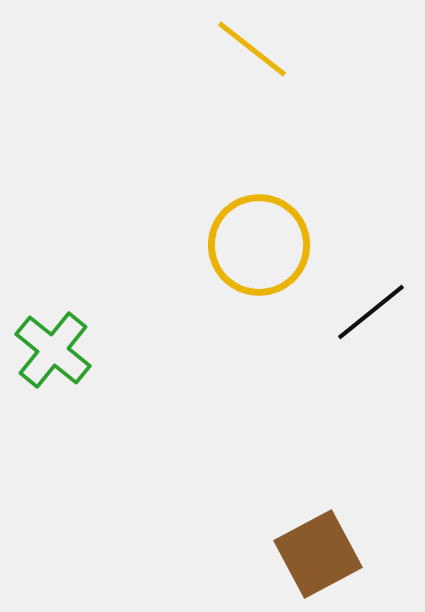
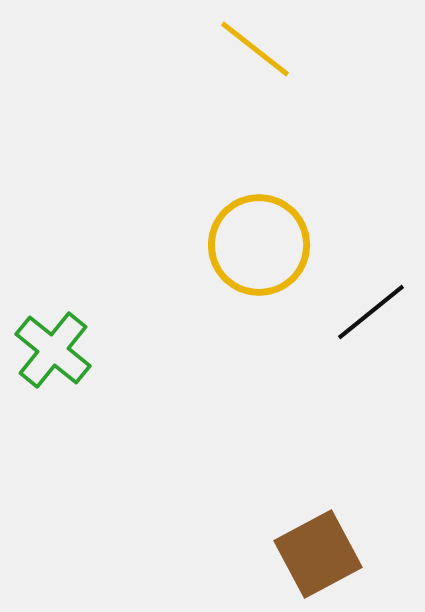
yellow line: moved 3 px right
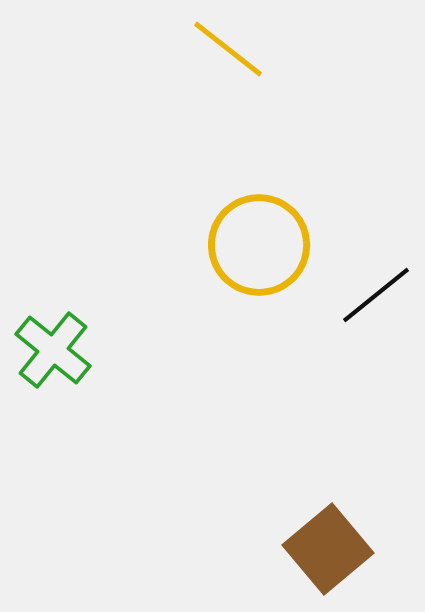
yellow line: moved 27 px left
black line: moved 5 px right, 17 px up
brown square: moved 10 px right, 5 px up; rotated 12 degrees counterclockwise
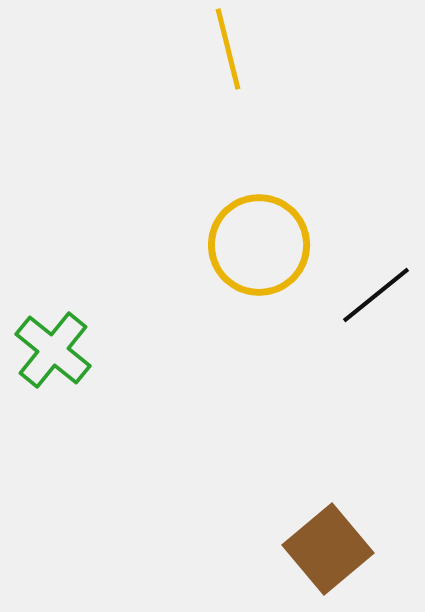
yellow line: rotated 38 degrees clockwise
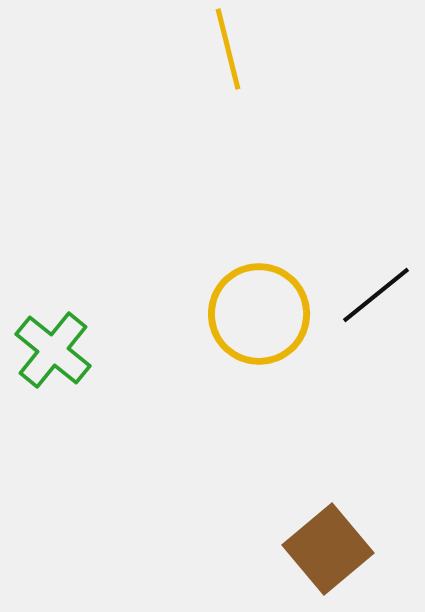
yellow circle: moved 69 px down
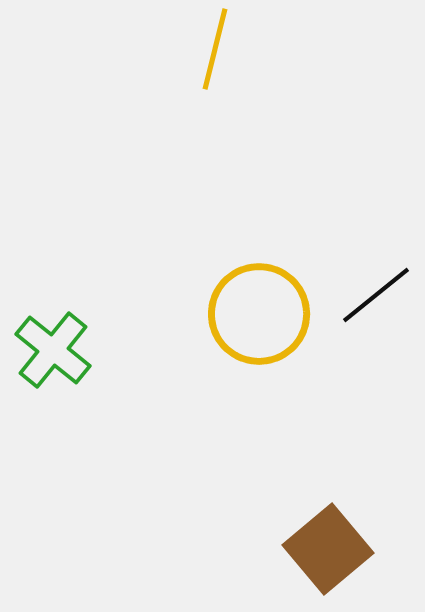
yellow line: moved 13 px left; rotated 28 degrees clockwise
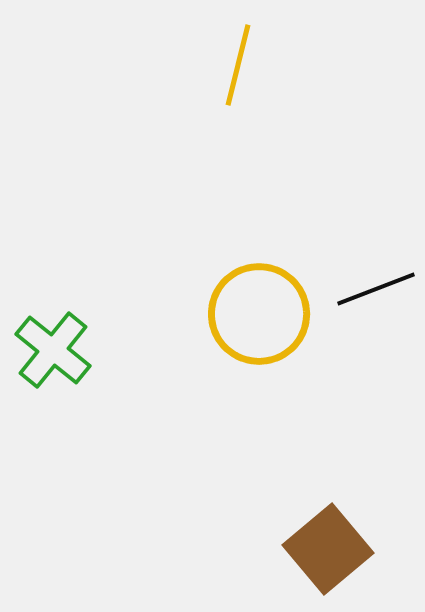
yellow line: moved 23 px right, 16 px down
black line: moved 6 px up; rotated 18 degrees clockwise
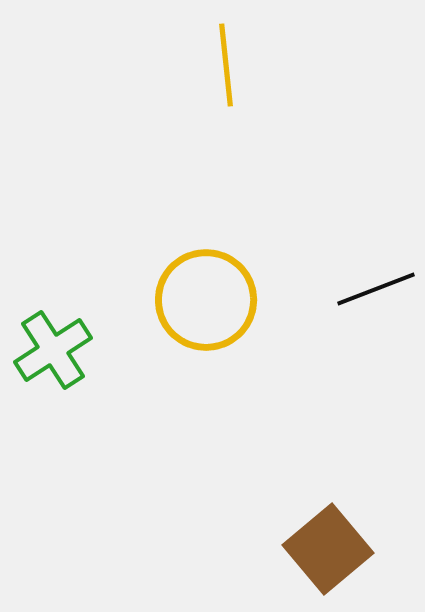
yellow line: moved 12 px left; rotated 20 degrees counterclockwise
yellow circle: moved 53 px left, 14 px up
green cross: rotated 18 degrees clockwise
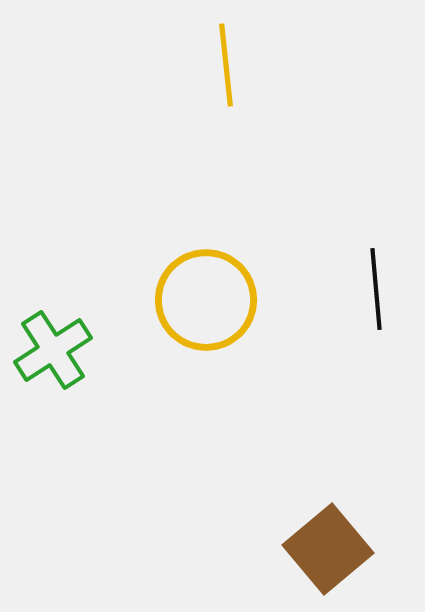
black line: rotated 74 degrees counterclockwise
